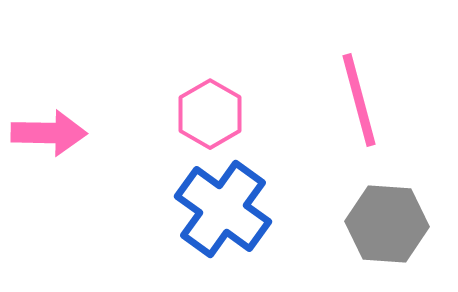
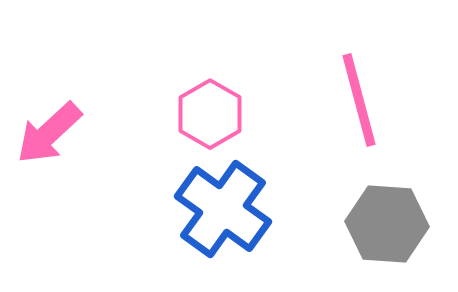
pink arrow: rotated 136 degrees clockwise
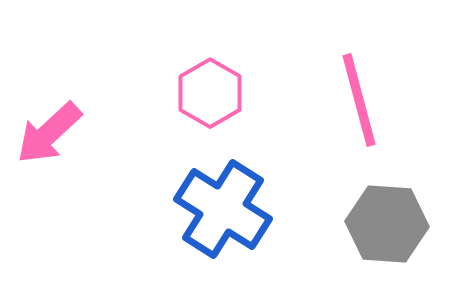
pink hexagon: moved 21 px up
blue cross: rotated 4 degrees counterclockwise
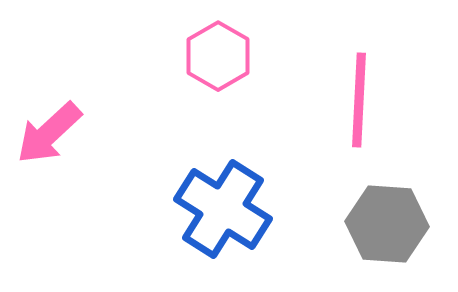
pink hexagon: moved 8 px right, 37 px up
pink line: rotated 18 degrees clockwise
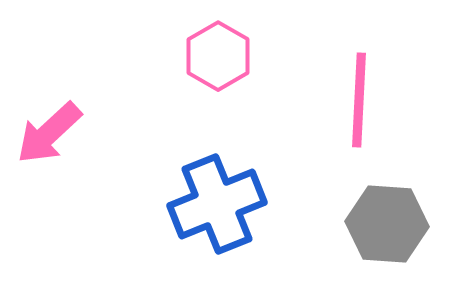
blue cross: moved 6 px left, 5 px up; rotated 36 degrees clockwise
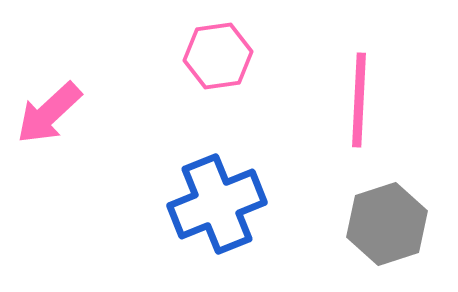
pink hexagon: rotated 22 degrees clockwise
pink arrow: moved 20 px up
gray hexagon: rotated 22 degrees counterclockwise
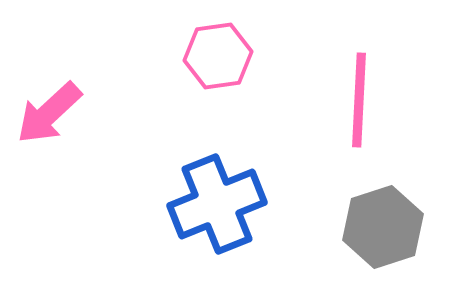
gray hexagon: moved 4 px left, 3 px down
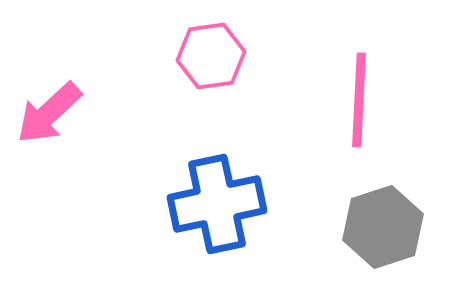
pink hexagon: moved 7 px left
blue cross: rotated 10 degrees clockwise
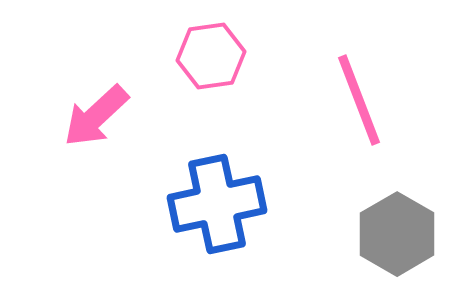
pink line: rotated 24 degrees counterclockwise
pink arrow: moved 47 px right, 3 px down
gray hexagon: moved 14 px right, 7 px down; rotated 12 degrees counterclockwise
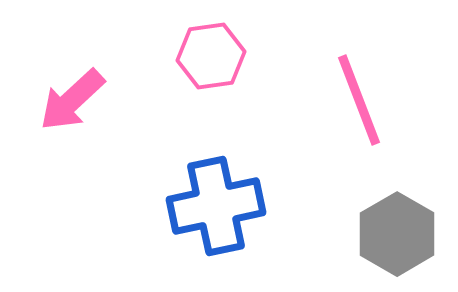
pink arrow: moved 24 px left, 16 px up
blue cross: moved 1 px left, 2 px down
